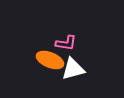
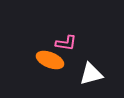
white triangle: moved 18 px right, 5 px down
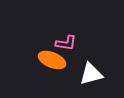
orange ellipse: moved 2 px right
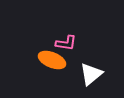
white triangle: rotated 25 degrees counterclockwise
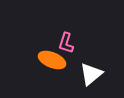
pink L-shape: rotated 100 degrees clockwise
